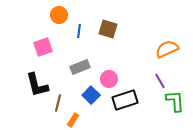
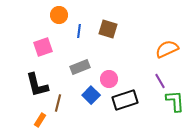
orange rectangle: moved 33 px left
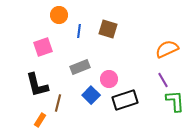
purple line: moved 3 px right, 1 px up
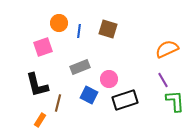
orange circle: moved 8 px down
blue square: moved 2 px left; rotated 18 degrees counterclockwise
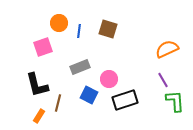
orange rectangle: moved 1 px left, 4 px up
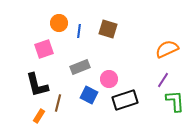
pink square: moved 1 px right, 2 px down
purple line: rotated 63 degrees clockwise
